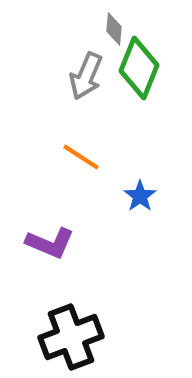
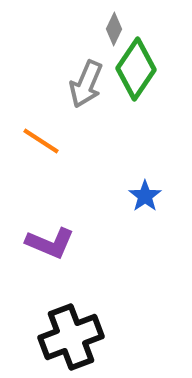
gray diamond: rotated 20 degrees clockwise
green diamond: moved 3 px left, 1 px down; rotated 12 degrees clockwise
gray arrow: moved 8 px down
orange line: moved 40 px left, 16 px up
blue star: moved 5 px right
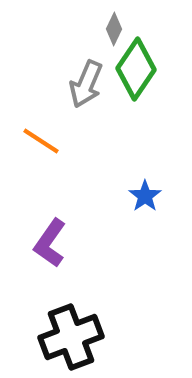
purple L-shape: rotated 102 degrees clockwise
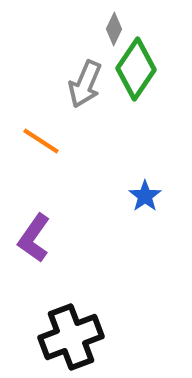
gray arrow: moved 1 px left
purple L-shape: moved 16 px left, 5 px up
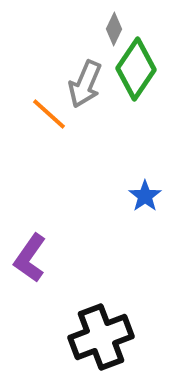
orange line: moved 8 px right, 27 px up; rotated 9 degrees clockwise
purple L-shape: moved 4 px left, 20 px down
black cross: moved 30 px right
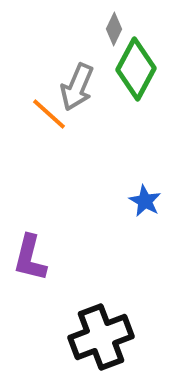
green diamond: rotated 6 degrees counterclockwise
gray arrow: moved 8 px left, 3 px down
blue star: moved 5 px down; rotated 8 degrees counterclockwise
purple L-shape: rotated 21 degrees counterclockwise
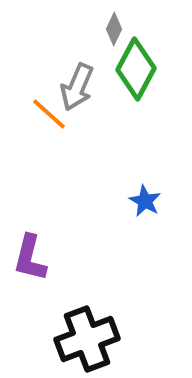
black cross: moved 14 px left, 2 px down
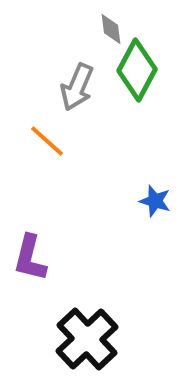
gray diamond: moved 3 px left; rotated 32 degrees counterclockwise
green diamond: moved 1 px right, 1 px down
orange line: moved 2 px left, 27 px down
blue star: moved 10 px right; rotated 12 degrees counterclockwise
black cross: rotated 22 degrees counterclockwise
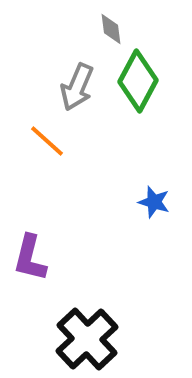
green diamond: moved 1 px right, 11 px down
blue star: moved 1 px left, 1 px down
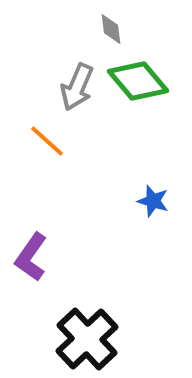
green diamond: rotated 68 degrees counterclockwise
blue star: moved 1 px left, 1 px up
purple L-shape: moved 1 px right, 1 px up; rotated 21 degrees clockwise
